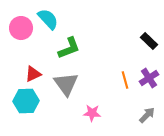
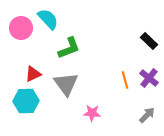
purple cross: rotated 18 degrees counterclockwise
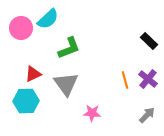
cyan semicircle: rotated 90 degrees clockwise
purple cross: moved 1 px left, 1 px down
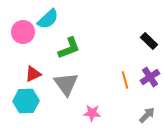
pink circle: moved 2 px right, 4 px down
purple cross: moved 2 px right, 2 px up; rotated 18 degrees clockwise
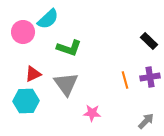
green L-shape: rotated 40 degrees clockwise
purple cross: rotated 24 degrees clockwise
gray arrow: moved 1 px left, 6 px down
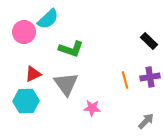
pink circle: moved 1 px right
green L-shape: moved 2 px right, 1 px down
pink star: moved 5 px up
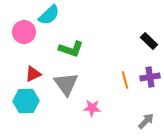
cyan semicircle: moved 1 px right, 4 px up
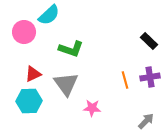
cyan hexagon: moved 3 px right
